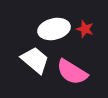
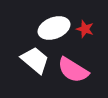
white ellipse: moved 1 px up; rotated 8 degrees counterclockwise
pink semicircle: moved 1 px right, 2 px up
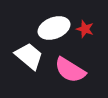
white trapezoid: moved 6 px left, 4 px up
pink semicircle: moved 3 px left
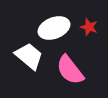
red star: moved 4 px right, 2 px up
pink semicircle: rotated 20 degrees clockwise
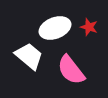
white ellipse: moved 1 px right
pink semicircle: moved 1 px right
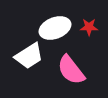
red star: rotated 18 degrees counterclockwise
white trapezoid: rotated 108 degrees clockwise
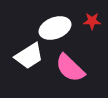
red star: moved 3 px right, 6 px up
pink semicircle: moved 1 px left, 2 px up; rotated 8 degrees counterclockwise
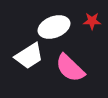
white ellipse: moved 1 px left, 1 px up
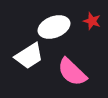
red star: rotated 18 degrees clockwise
pink semicircle: moved 2 px right, 4 px down
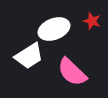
white ellipse: moved 2 px down
